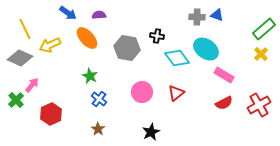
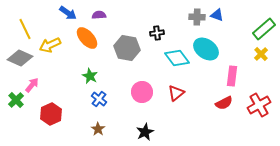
black cross: moved 3 px up; rotated 16 degrees counterclockwise
pink rectangle: moved 8 px right, 1 px down; rotated 66 degrees clockwise
black star: moved 6 px left
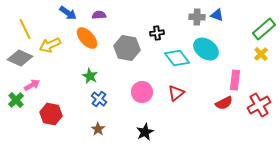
pink rectangle: moved 3 px right, 4 px down
pink arrow: rotated 21 degrees clockwise
red hexagon: rotated 25 degrees counterclockwise
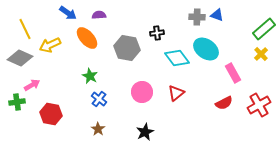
pink rectangle: moved 2 px left, 7 px up; rotated 36 degrees counterclockwise
green cross: moved 1 px right, 2 px down; rotated 35 degrees clockwise
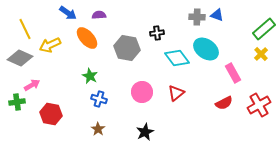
blue cross: rotated 21 degrees counterclockwise
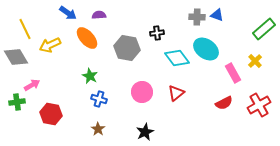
yellow cross: moved 6 px left, 7 px down
gray diamond: moved 4 px left, 1 px up; rotated 35 degrees clockwise
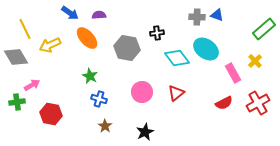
blue arrow: moved 2 px right
red cross: moved 1 px left, 2 px up
brown star: moved 7 px right, 3 px up
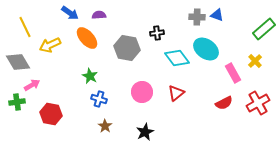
yellow line: moved 2 px up
gray diamond: moved 2 px right, 5 px down
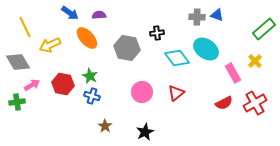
blue cross: moved 7 px left, 3 px up
red cross: moved 3 px left
red hexagon: moved 12 px right, 30 px up
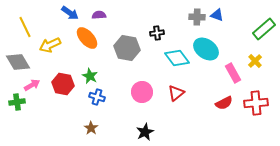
blue cross: moved 5 px right, 1 px down
red cross: moved 1 px right; rotated 25 degrees clockwise
brown star: moved 14 px left, 2 px down
